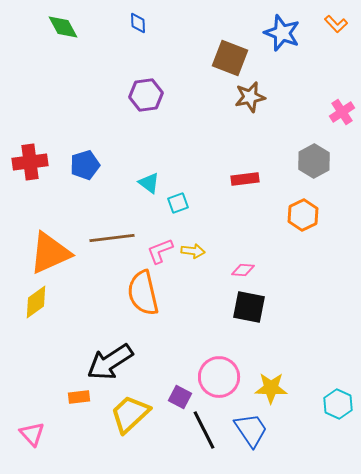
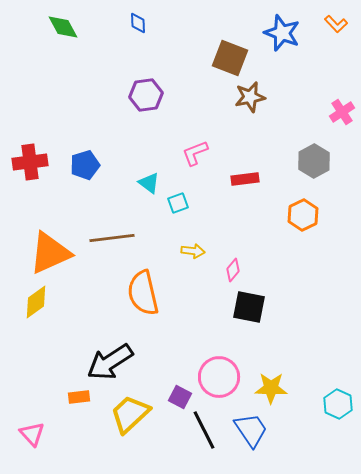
pink L-shape: moved 35 px right, 98 px up
pink diamond: moved 10 px left; rotated 55 degrees counterclockwise
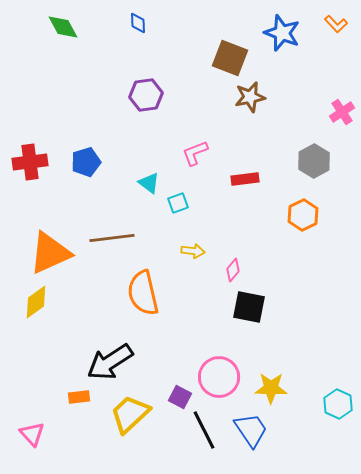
blue pentagon: moved 1 px right, 3 px up
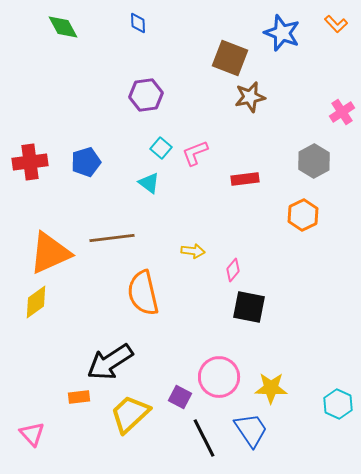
cyan square: moved 17 px left, 55 px up; rotated 30 degrees counterclockwise
black line: moved 8 px down
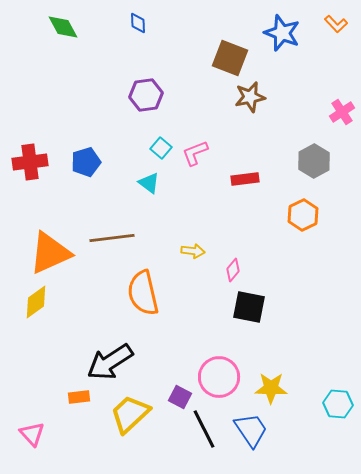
cyan hexagon: rotated 20 degrees counterclockwise
black line: moved 9 px up
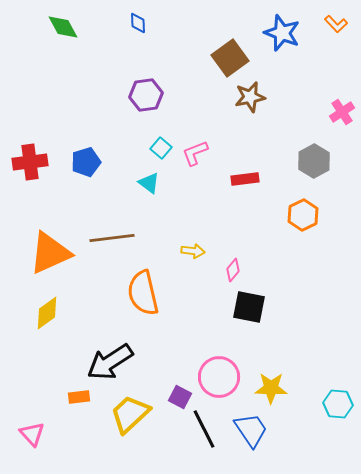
brown square: rotated 33 degrees clockwise
yellow diamond: moved 11 px right, 11 px down
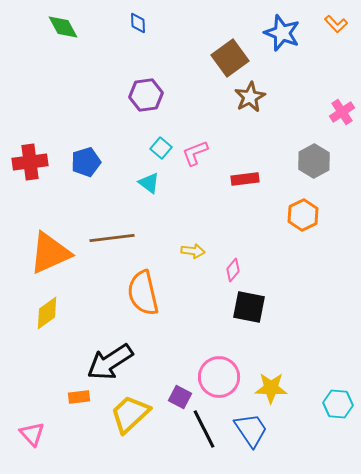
brown star: rotated 16 degrees counterclockwise
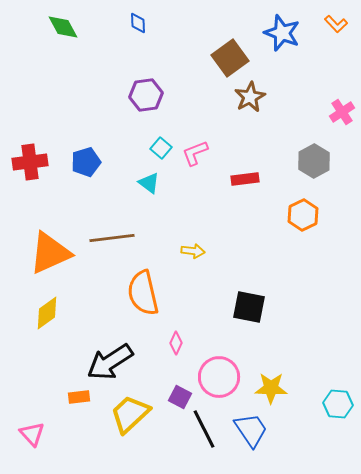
pink diamond: moved 57 px left, 73 px down; rotated 15 degrees counterclockwise
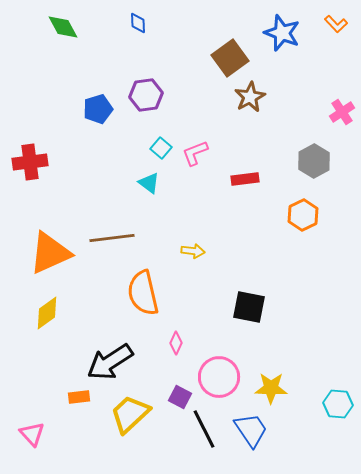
blue pentagon: moved 12 px right, 53 px up
